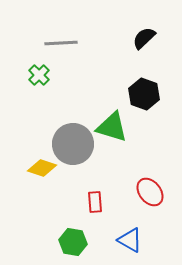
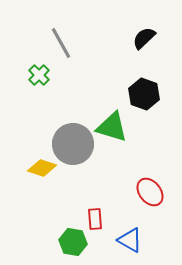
gray line: rotated 64 degrees clockwise
red rectangle: moved 17 px down
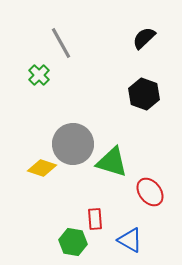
green triangle: moved 35 px down
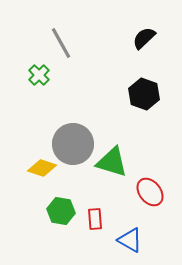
green hexagon: moved 12 px left, 31 px up
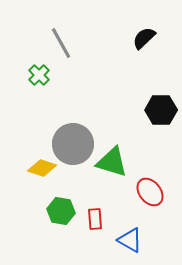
black hexagon: moved 17 px right, 16 px down; rotated 20 degrees counterclockwise
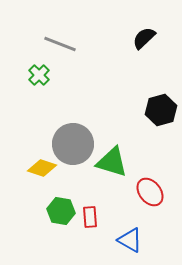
gray line: moved 1 px left, 1 px down; rotated 40 degrees counterclockwise
black hexagon: rotated 16 degrees counterclockwise
red rectangle: moved 5 px left, 2 px up
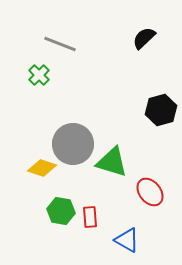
blue triangle: moved 3 px left
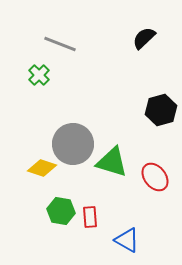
red ellipse: moved 5 px right, 15 px up
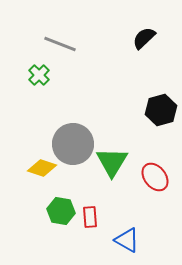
green triangle: rotated 44 degrees clockwise
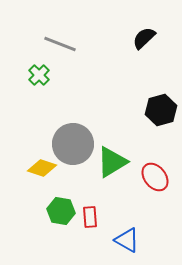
green triangle: rotated 28 degrees clockwise
